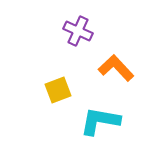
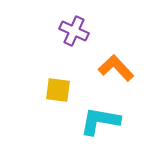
purple cross: moved 4 px left
yellow square: rotated 28 degrees clockwise
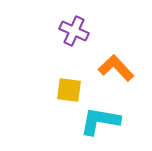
yellow square: moved 11 px right
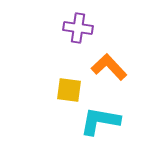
purple cross: moved 4 px right, 3 px up; rotated 16 degrees counterclockwise
orange L-shape: moved 7 px left, 1 px up
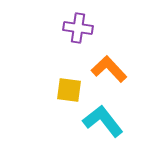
orange L-shape: moved 2 px down
cyan L-shape: moved 3 px right; rotated 42 degrees clockwise
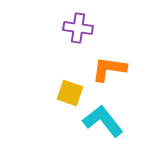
orange L-shape: rotated 39 degrees counterclockwise
yellow square: moved 1 px right, 3 px down; rotated 12 degrees clockwise
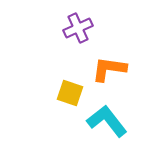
purple cross: rotated 32 degrees counterclockwise
cyan L-shape: moved 4 px right
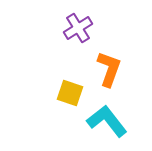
purple cross: rotated 8 degrees counterclockwise
orange L-shape: rotated 102 degrees clockwise
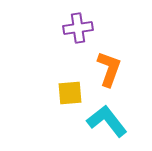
purple cross: rotated 24 degrees clockwise
yellow square: rotated 24 degrees counterclockwise
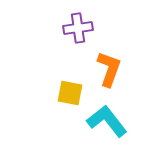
yellow square: rotated 16 degrees clockwise
